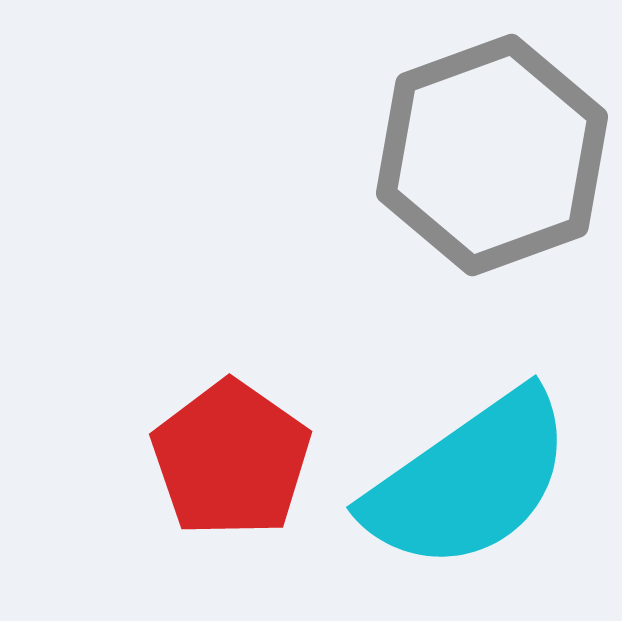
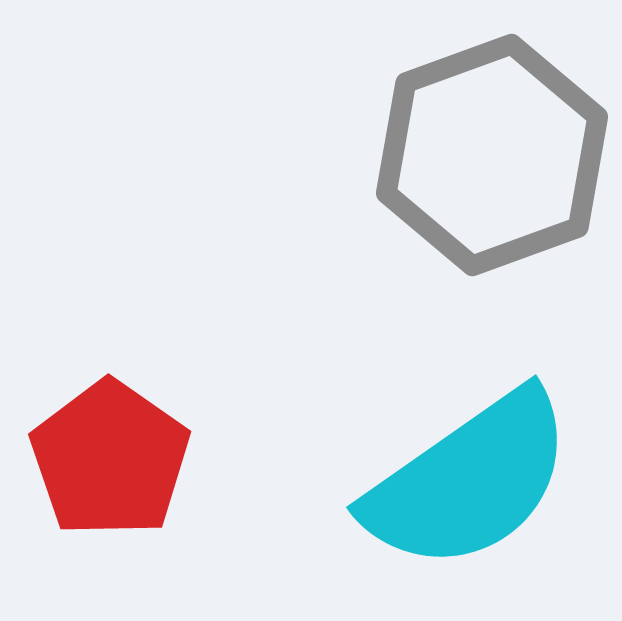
red pentagon: moved 121 px left
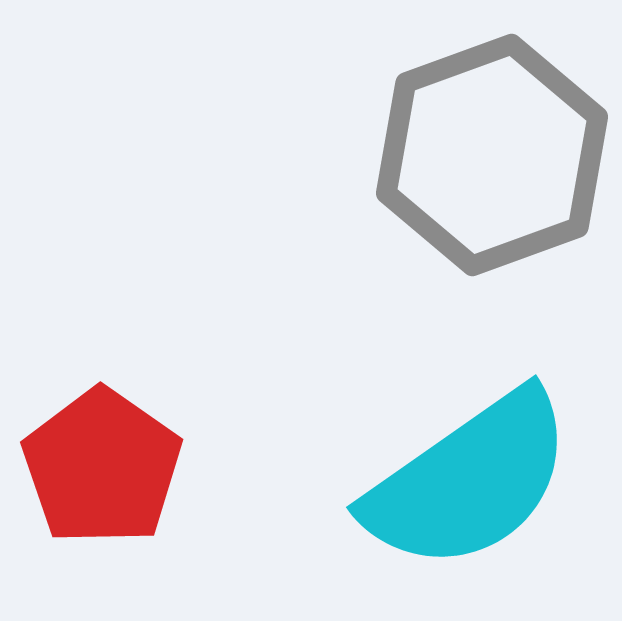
red pentagon: moved 8 px left, 8 px down
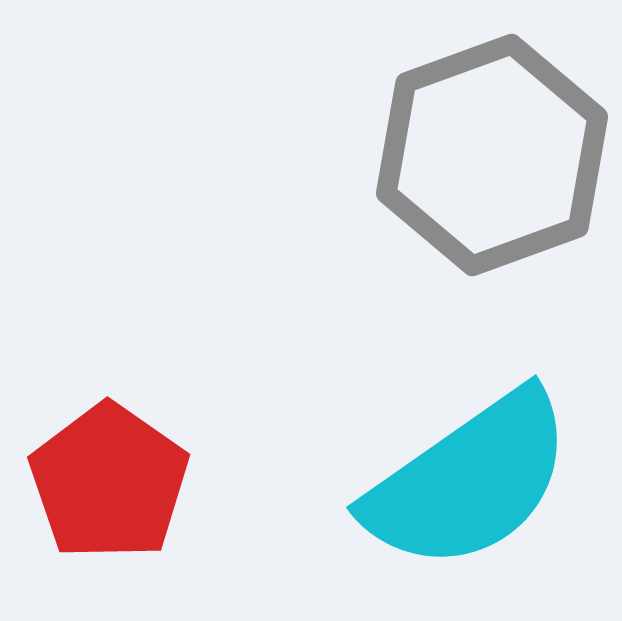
red pentagon: moved 7 px right, 15 px down
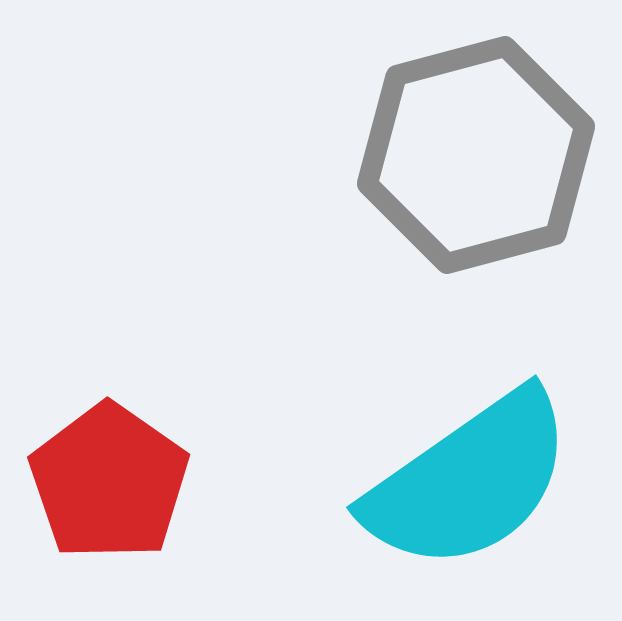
gray hexagon: moved 16 px left; rotated 5 degrees clockwise
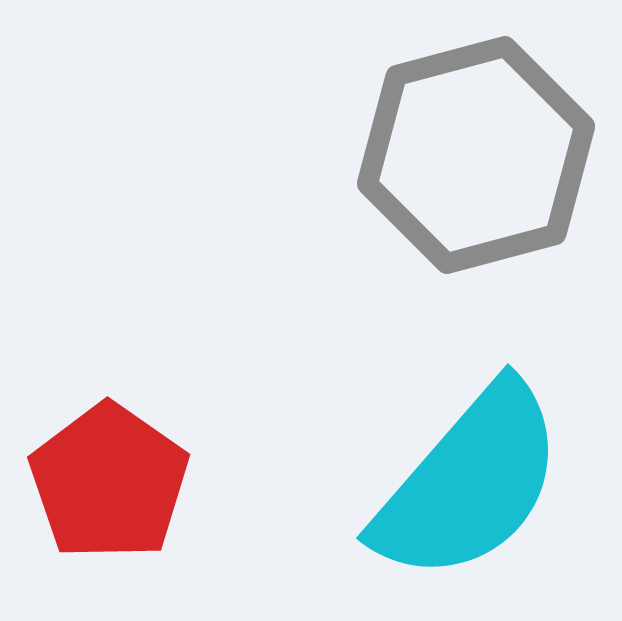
cyan semicircle: moved 2 px down; rotated 14 degrees counterclockwise
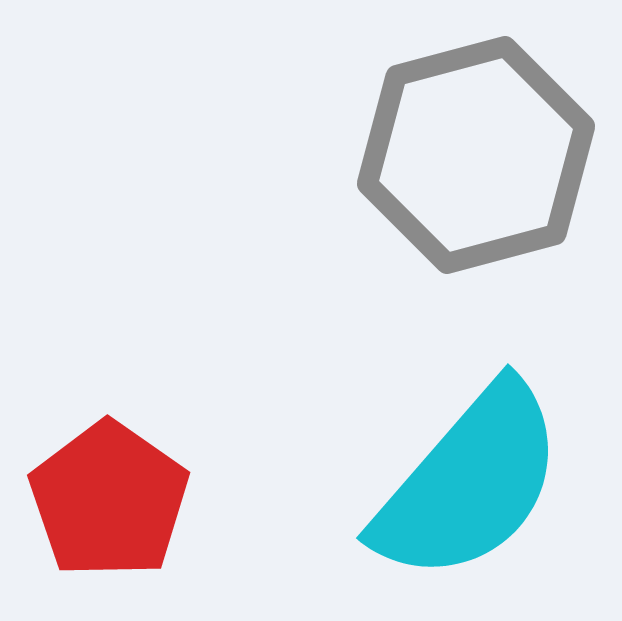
red pentagon: moved 18 px down
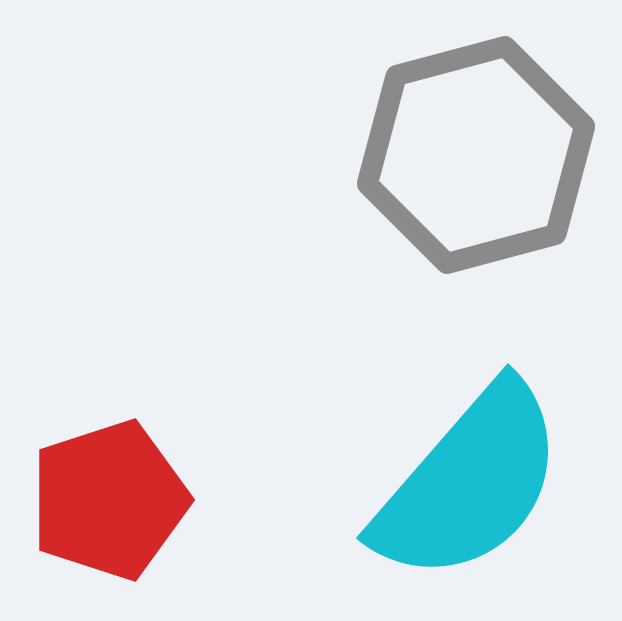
red pentagon: rotated 19 degrees clockwise
